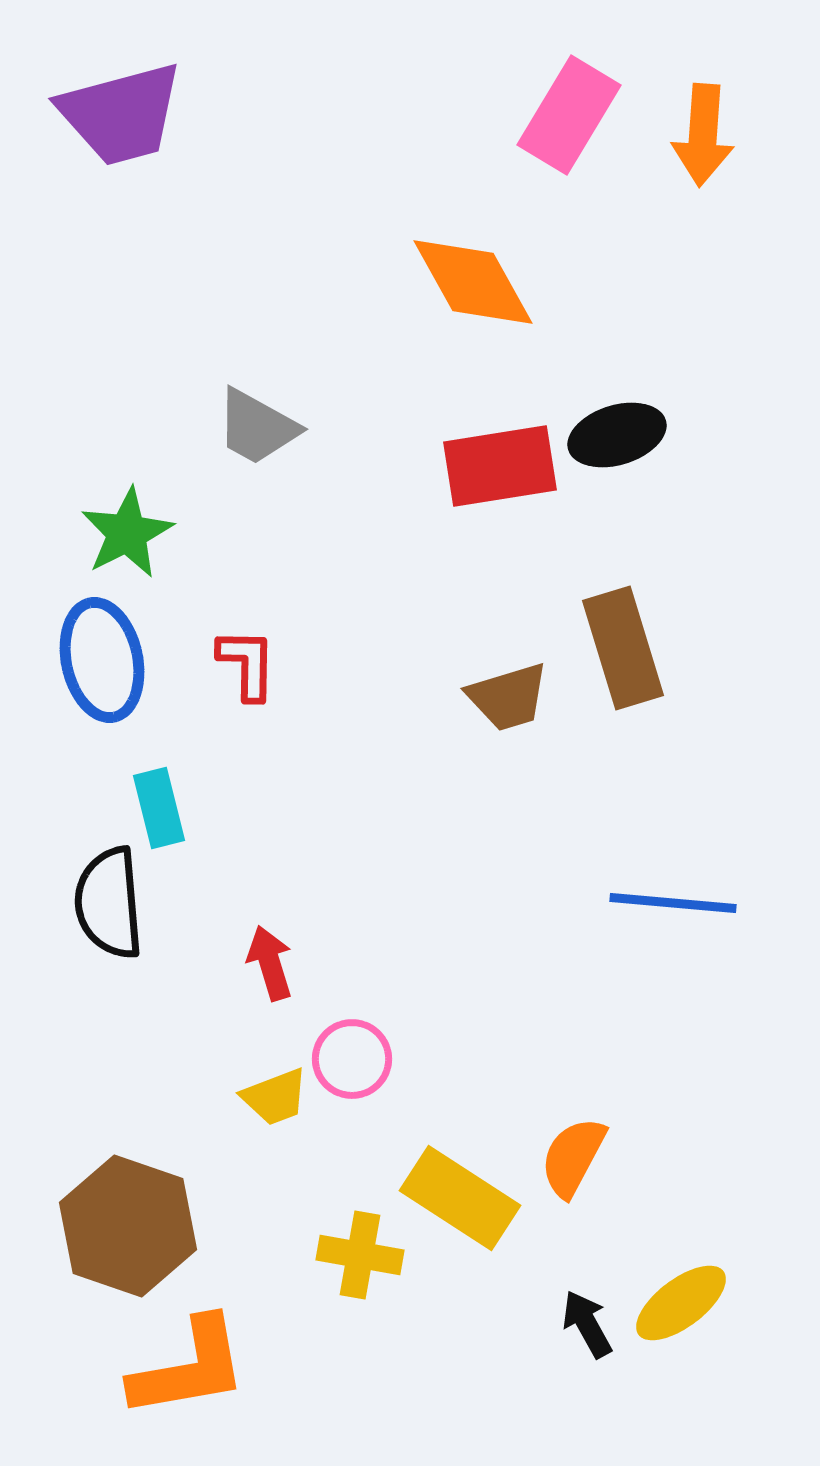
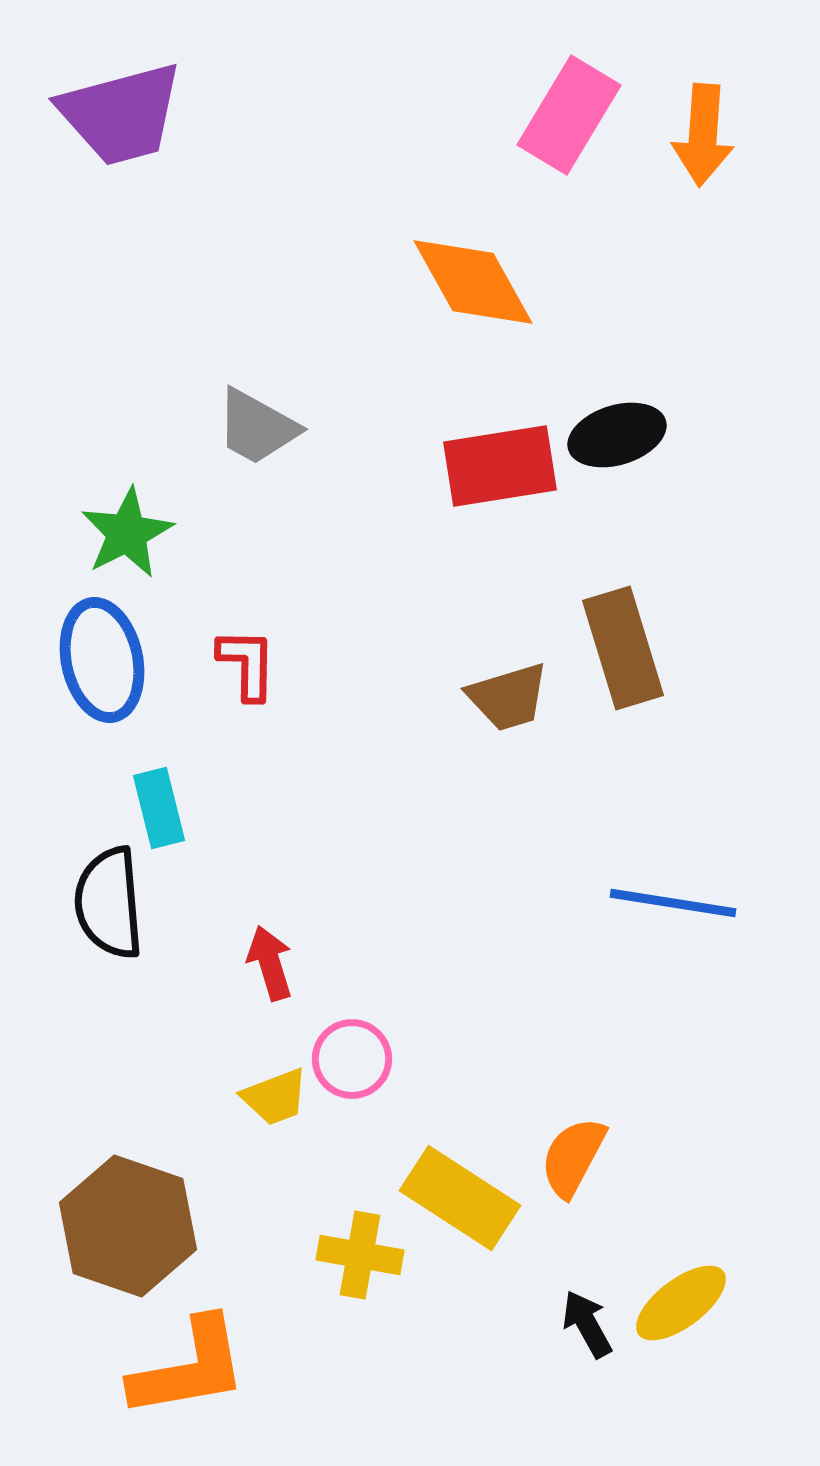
blue line: rotated 4 degrees clockwise
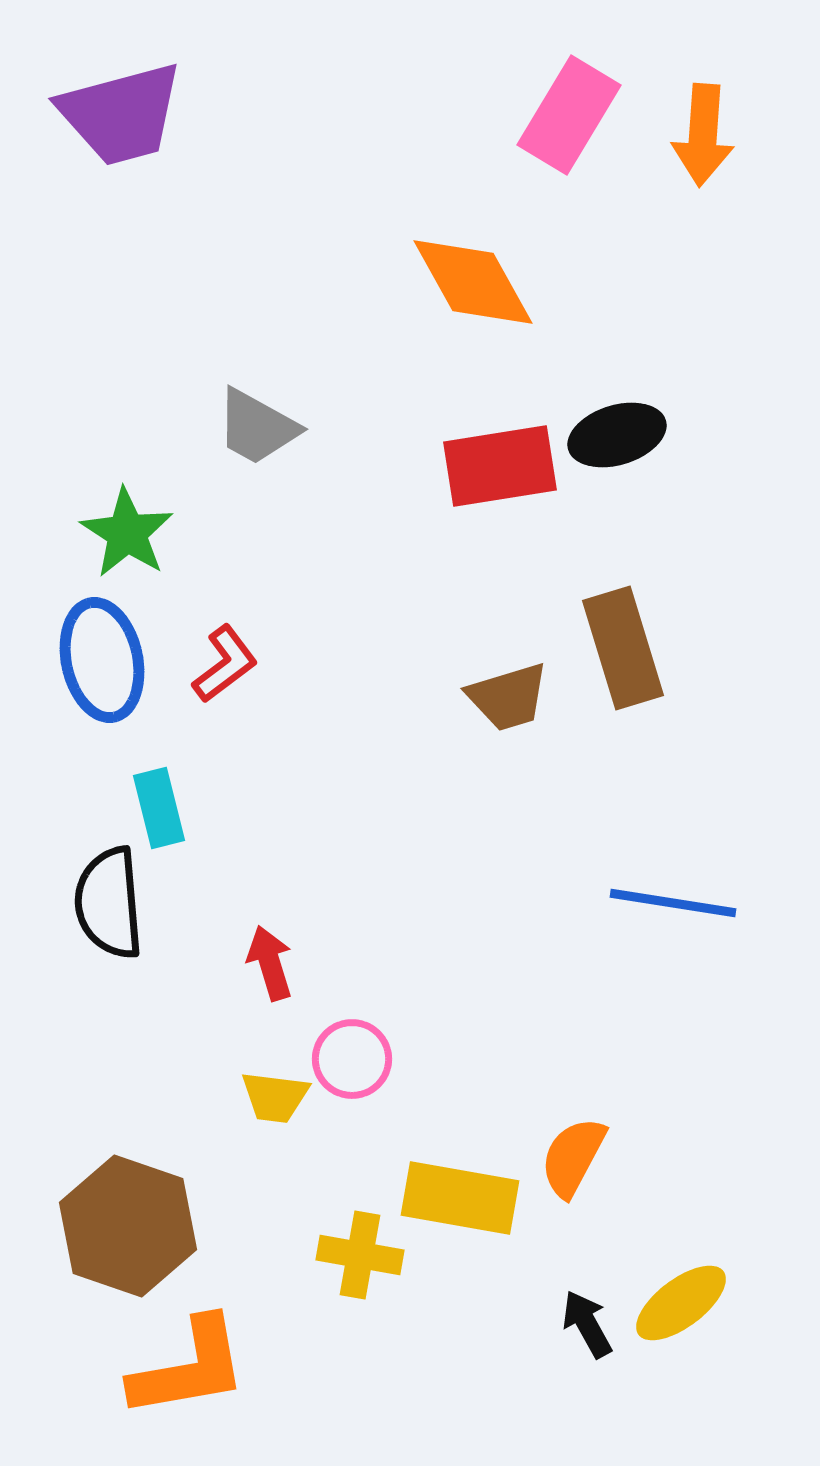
green star: rotated 12 degrees counterclockwise
red L-shape: moved 22 px left; rotated 52 degrees clockwise
yellow trapezoid: rotated 28 degrees clockwise
yellow rectangle: rotated 23 degrees counterclockwise
